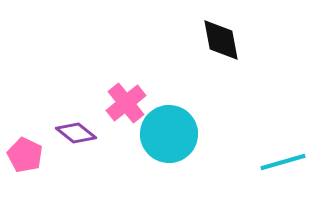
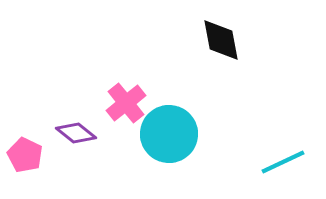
cyan line: rotated 9 degrees counterclockwise
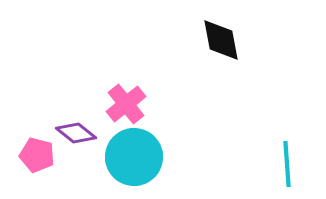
pink cross: moved 1 px down
cyan circle: moved 35 px left, 23 px down
pink pentagon: moved 12 px right; rotated 12 degrees counterclockwise
cyan line: moved 4 px right, 2 px down; rotated 69 degrees counterclockwise
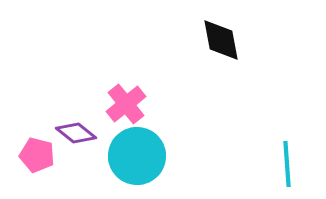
cyan circle: moved 3 px right, 1 px up
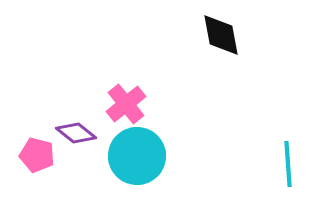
black diamond: moved 5 px up
cyan line: moved 1 px right
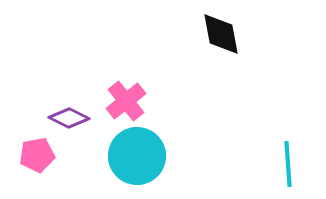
black diamond: moved 1 px up
pink cross: moved 3 px up
purple diamond: moved 7 px left, 15 px up; rotated 12 degrees counterclockwise
pink pentagon: rotated 24 degrees counterclockwise
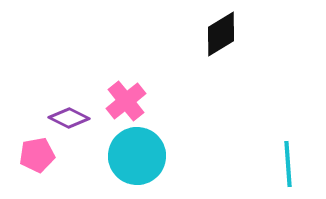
black diamond: rotated 69 degrees clockwise
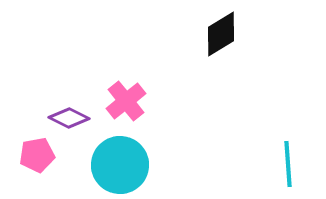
cyan circle: moved 17 px left, 9 px down
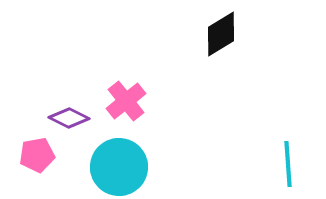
cyan circle: moved 1 px left, 2 px down
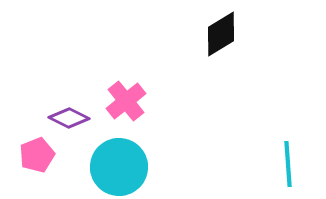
pink pentagon: rotated 12 degrees counterclockwise
